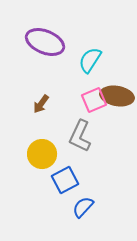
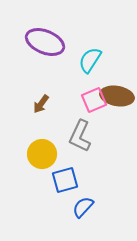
blue square: rotated 12 degrees clockwise
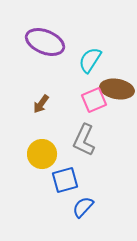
brown ellipse: moved 7 px up
gray L-shape: moved 4 px right, 4 px down
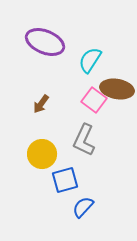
pink square: rotated 30 degrees counterclockwise
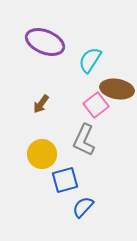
pink square: moved 2 px right, 5 px down; rotated 15 degrees clockwise
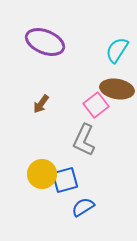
cyan semicircle: moved 27 px right, 10 px up
yellow circle: moved 20 px down
blue semicircle: rotated 15 degrees clockwise
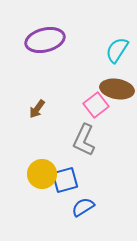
purple ellipse: moved 2 px up; rotated 36 degrees counterclockwise
brown arrow: moved 4 px left, 5 px down
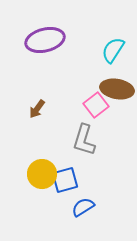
cyan semicircle: moved 4 px left
gray L-shape: rotated 8 degrees counterclockwise
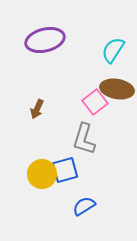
pink square: moved 1 px left, 3 px up
brown arrow: rotated 12 degrees counterclockwise
gray L-shape: moved 1 px up
blue square: moved 10 px up
blue semicircle: moved 1 px right, 1 px up
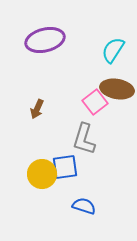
blue square: moved 3 px up; rotated 8 degrees clockwise
blue semicircle: rotated 50 degrees clockwise
